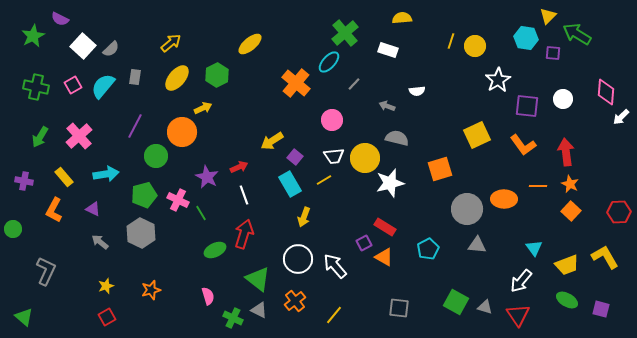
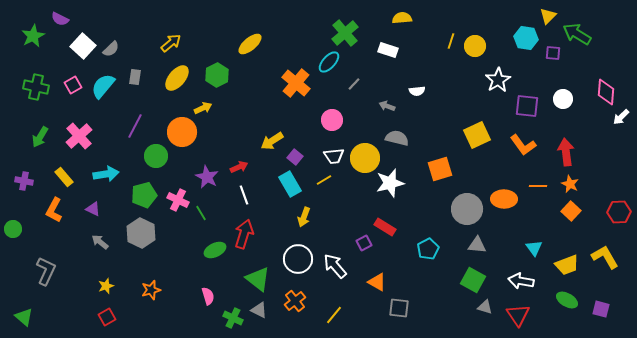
orange triangle at (384, 257): moved 7 px left, 25 px down
white arrow at (521, 281): rotated 60 degrees clockwise
green square at (456, 302): moved 17 px right, 22 px up
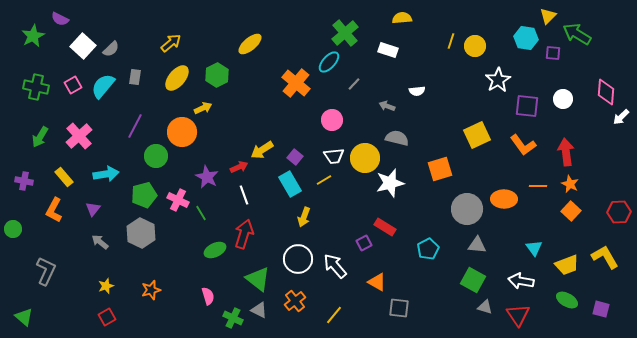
yellow arrow at (272, 141): moved 10 px left, 9 px down
purple triangle at (93, 209): rotated 42 degrees clockwise
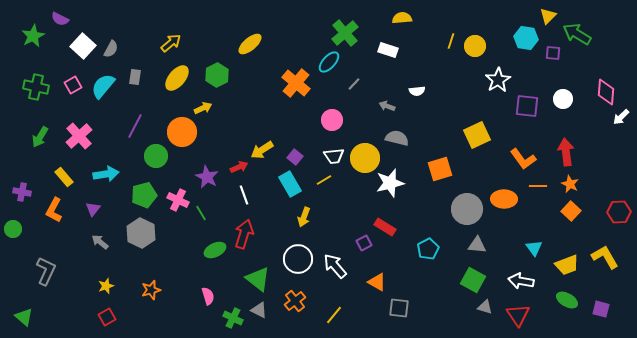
gray semicircle at (111, 49): rotated 18 degrees counterclockwise
orange L-shape at (523, 145): moved 14 px down
purple cross at (24, 181): moved 2 px left, 11 px down
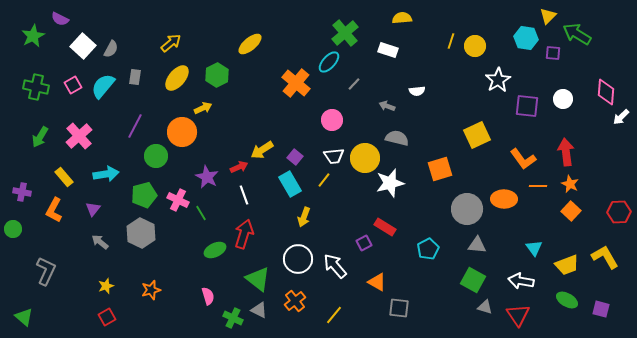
yellow line at (324, 180): rotated 21 degrees counterclockwise
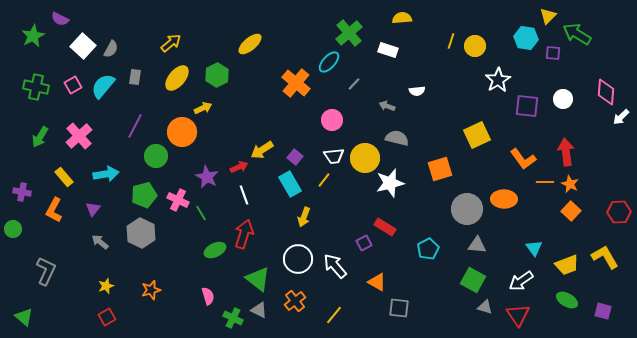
green cross at (345, 33): moved 4 px right
orange line at (538, 186): moved 7 px right, 4 px up
white arrow at (521, 281): rotated 45 degrees counterclockwise
purple square at (601, 309): moved 2 px right, 2 px down
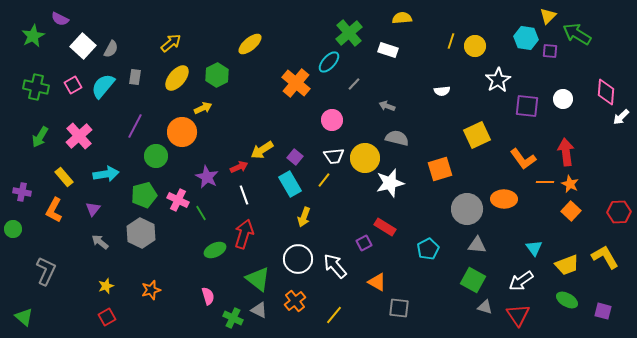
purple square at (553, 53): moved 3 px left, 2 px up
white semicircle at (417, 91): moved 25 px right
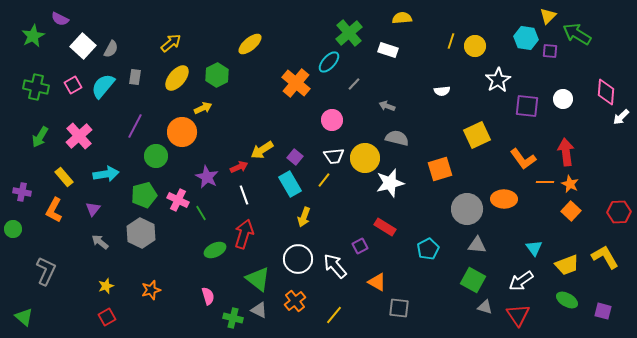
purple square at (364, 243): moved 4 px left, 3 px down
green cross at (233, 318): rotated 12 degrees counterclockwise
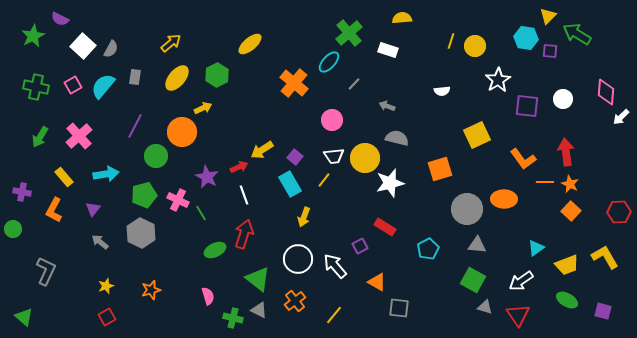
orange cross at (296, 83): moved 2 px left
cyan triangle at (534, 248): moved 2 px right; rotated 30 degrees clockwise
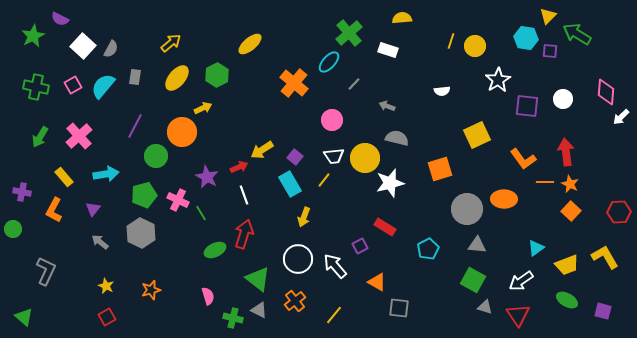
yellow star at (106, 286): rotated 28 degrees counterclockwise
